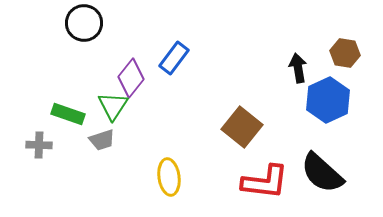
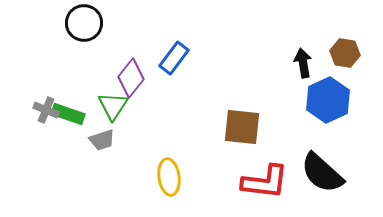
black arrow: moved 5 px right, 5 px up
brown square: rotated 33 degrees counterclockwise
gray cross: moved 7 px right, 35 px up; rotated 20 degrees clockwise
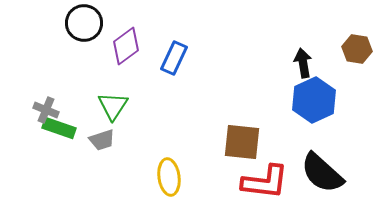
brown hexagon: moved 12 px right, 4 px up
blue rectangle: rotated 12 degrees counterclockwise
purple diamond: moved 5 px left, 32 px up; rotated 15 degrees clockwise
blue hexagon: moved 14 px left
green rectangle: moved 9 px left, 14 px down
brown square: moved 15 px down
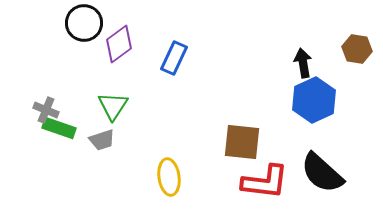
purple diamond: moved 7 px left, 2 px up
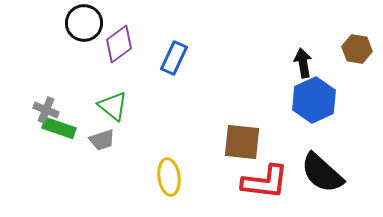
green triangle: rotated 24 degrees counterclockwise
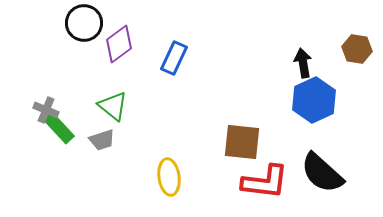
green rectangle: rotated 28 degrees clockwise
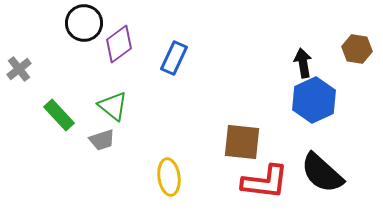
gray cross: moved 27 px left, 41 px up; rotated 30 degrees clockwise
green rectangle: moved 13 px up
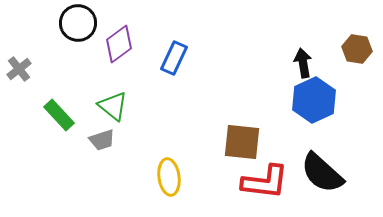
black circle: moved 6 px left
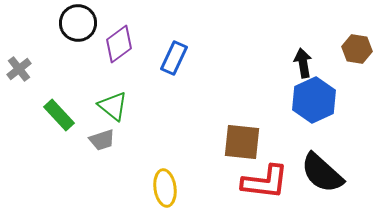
yellow ellipse: moved 4 px left, 11 px down
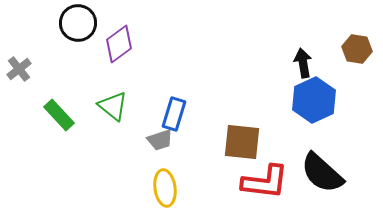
blue rectangle: moved 56 px down; rotated 8 degrees counterclockwise
gray trapezoid: moved 58 px right
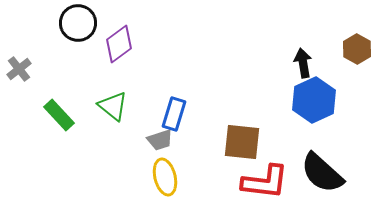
brown hexagon: rotated 20 degrees clockwise
yellow ellipse: moved 11 px up; rotated 6 degrees counterclockwise
